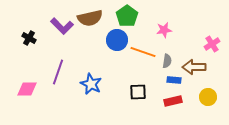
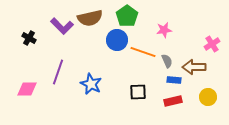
gray semicircle: rotated 32 degrees counterclockwise
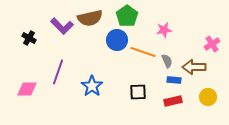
blue star: moved 1 px right, 2 px down; rotated 10 degrees clockwise
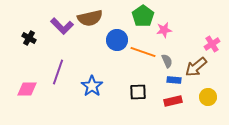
green pentagon: moved 16 px right
brown arrow: moved 2 px right; rotated 40 degrees counterclockwise
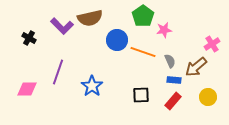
gray semicircle: moved 3 px right
black square: moved 3 px right, 3 px down
red rectangle: rotated 36 degrees counterclockwise
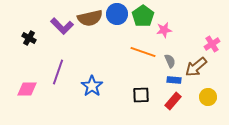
blue circle: moved 26 px up
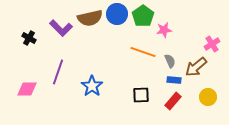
purple L-shape: moved 1 px left, 2 px down
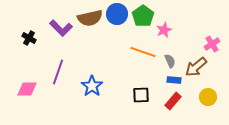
pink star: rotated 14 degrees counterclockwise
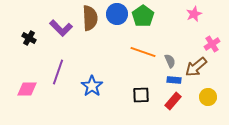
brown semicircle: rotated 80 degrees counterclockwise
pink star: moved 30 px right, 16 px up
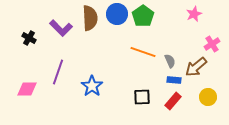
black square: moved 1 px right, 2 px down
